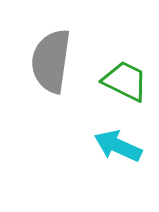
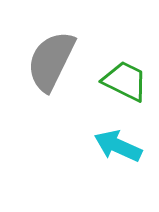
gray semicircle: rotated 18 degrees clockwise
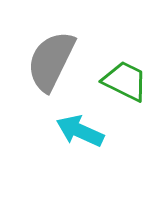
cyan arrow: moved 38 px left, 15 px up
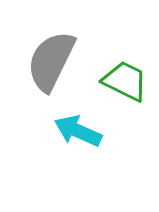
cyan arrow: moved 2 px left
